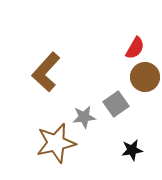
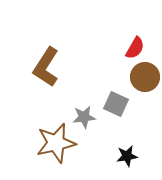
brown L-shape: moved 5 px up; rotated 9 degrees counterclockwise
gray square: rotated 30 degrees counterclockwise
black star: moved 5 px left, 6 px down
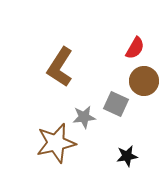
brown L-shape: moved 14 px right
brown circle: moved 1 px left, 4 px down
